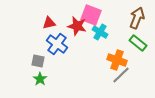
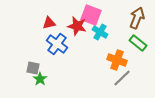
gray square: moved 5 px left, 7 px down
gray line: moved 1 px right, 3 px down
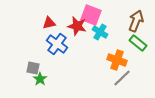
brown arrow: moved 1 px left, 3 px down
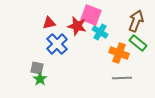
blue cross: rotated 10 degrees clockwise
orange cross: moved 2 px right, 7 px up
gray square: moved 4 px right
gray line: rotated 42 degrees clockwise
